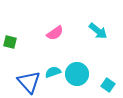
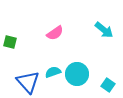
cyan arrow: moved 6 px right, 1 px up
blue triangle: moved 1 px left
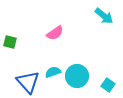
cyan arrow: moved 14 px up
cyan circle: moved 2 px down
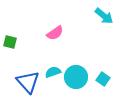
cyan circle: moved 1 px left, 1 px down
cyan square: moved 5 px left, 6 px up
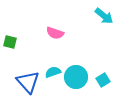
pink semicircle: rotated 54 degrees clockwise
cyan square: moved 1 px down; rotated 24 degrees clockwise
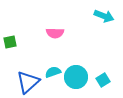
cyan arrow: rotated 18 degrees counterclockwise
pink semicircle: rotated 18 degrees counterclockwise
green square: rotated 24 degrees counterclockwise
blue triangle: rotated 30 degrees clockwise
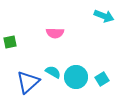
cyan semicircle: rotated 49 degrees clockwise
cyan square: moved 1 px left, 1 px up
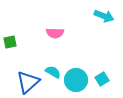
cyan circle: moved 3 px down
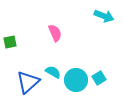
pink semicircle: rotated 114 degrees counterclockwise
cyan square: moved 3 px left, 1 px up
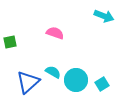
pink semicircle: rotated 48 degrees counterclockwise
cyan square: moved 3 px right, 6 px down
